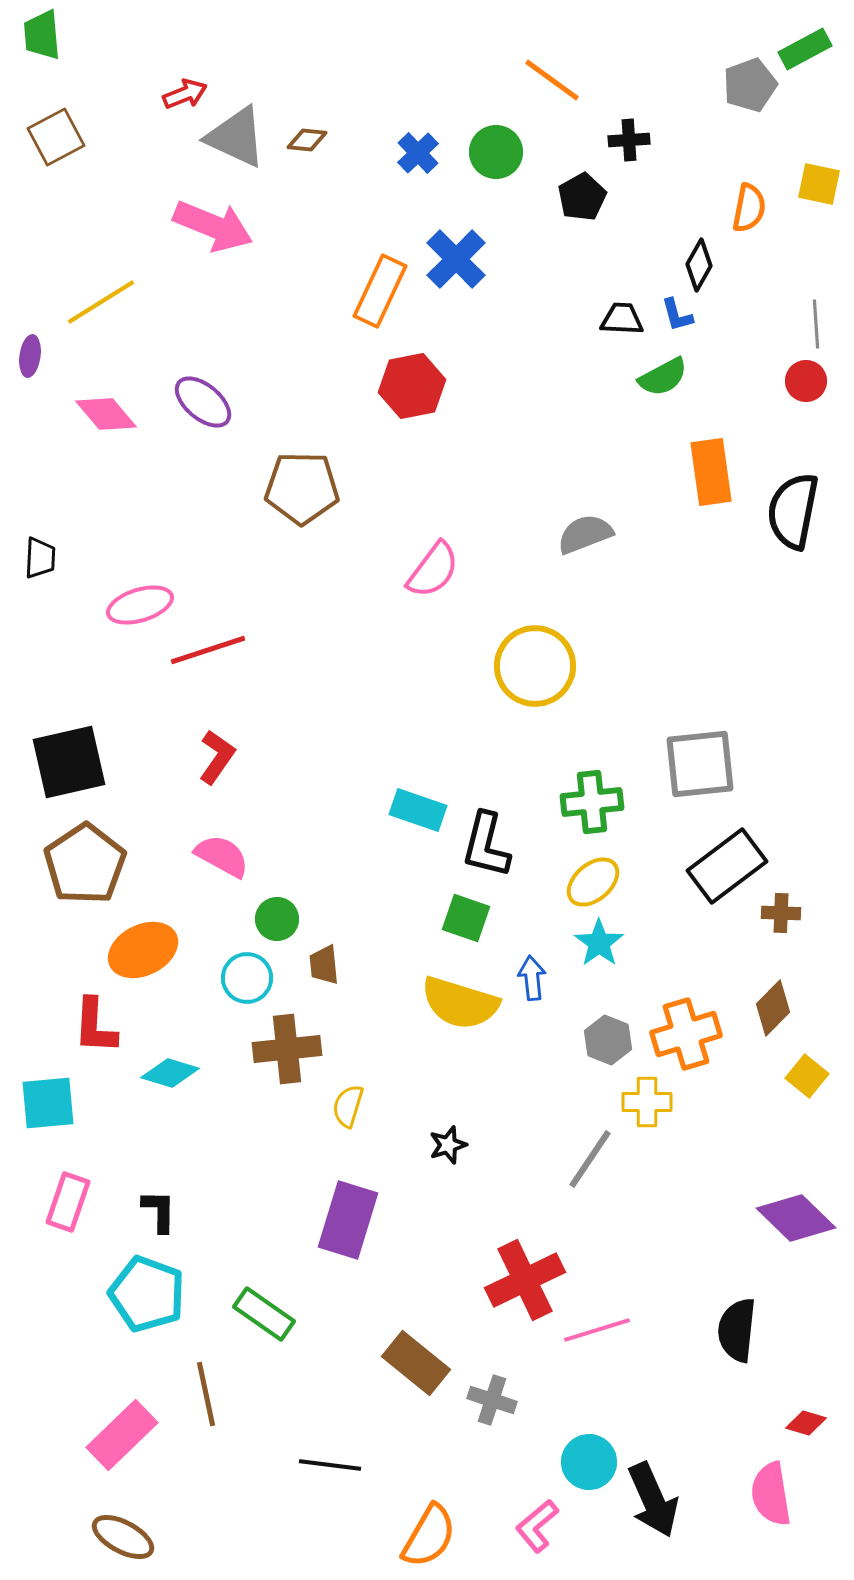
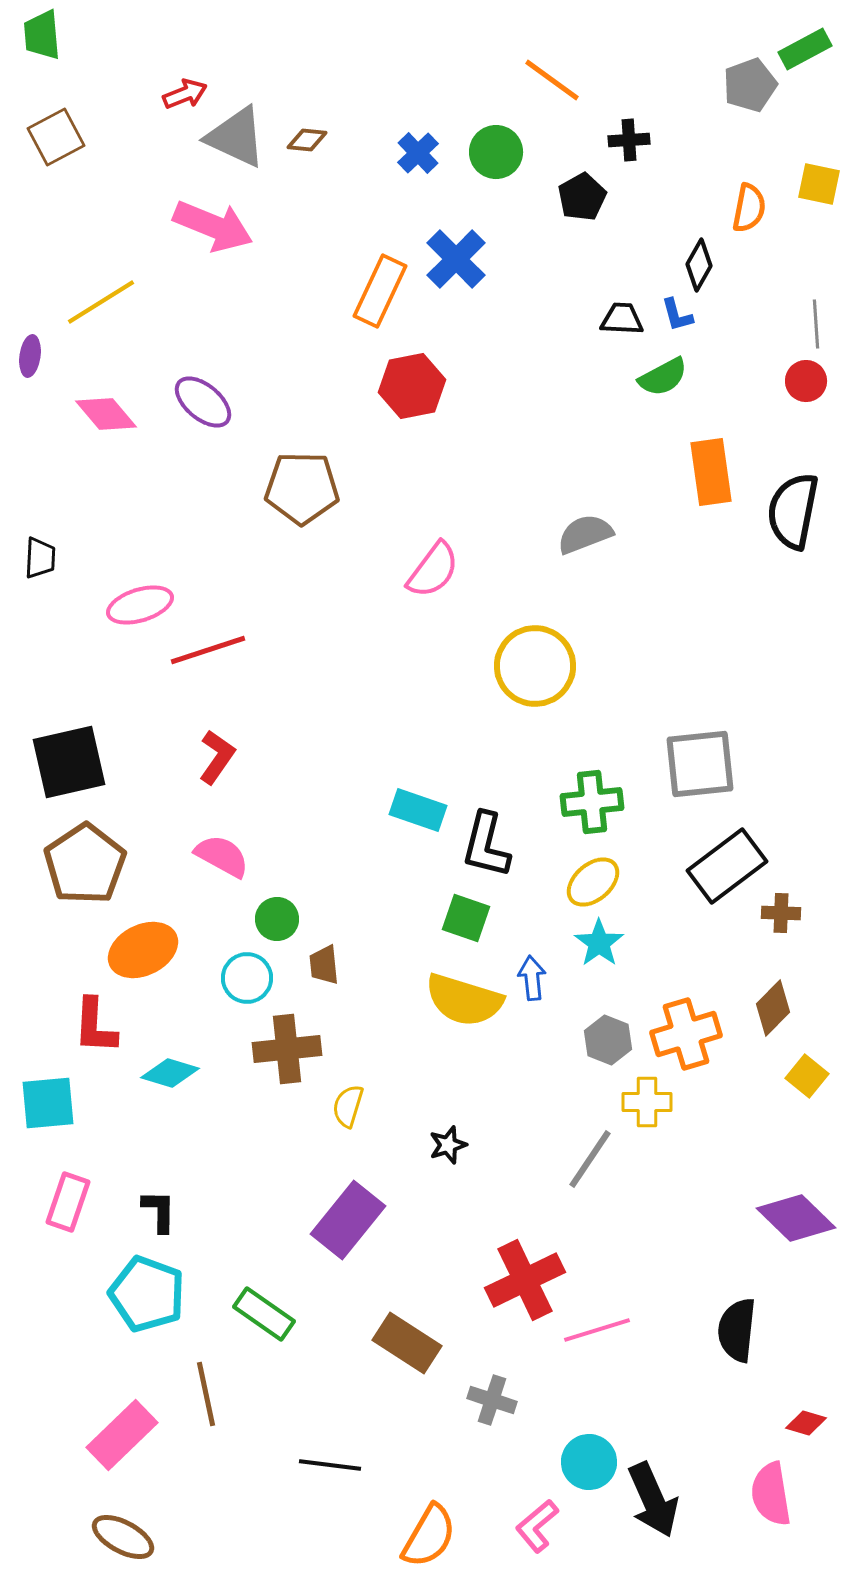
yellow semicircle at (460, 1003): moved 4 px right, 3 px up
purple rectangle at (348, 1220): rotated 22 degrees clockwise
brown rectangle at (416, 1363): moved 9 px left, 20 px up; rotated 6 degrees counterclockwise
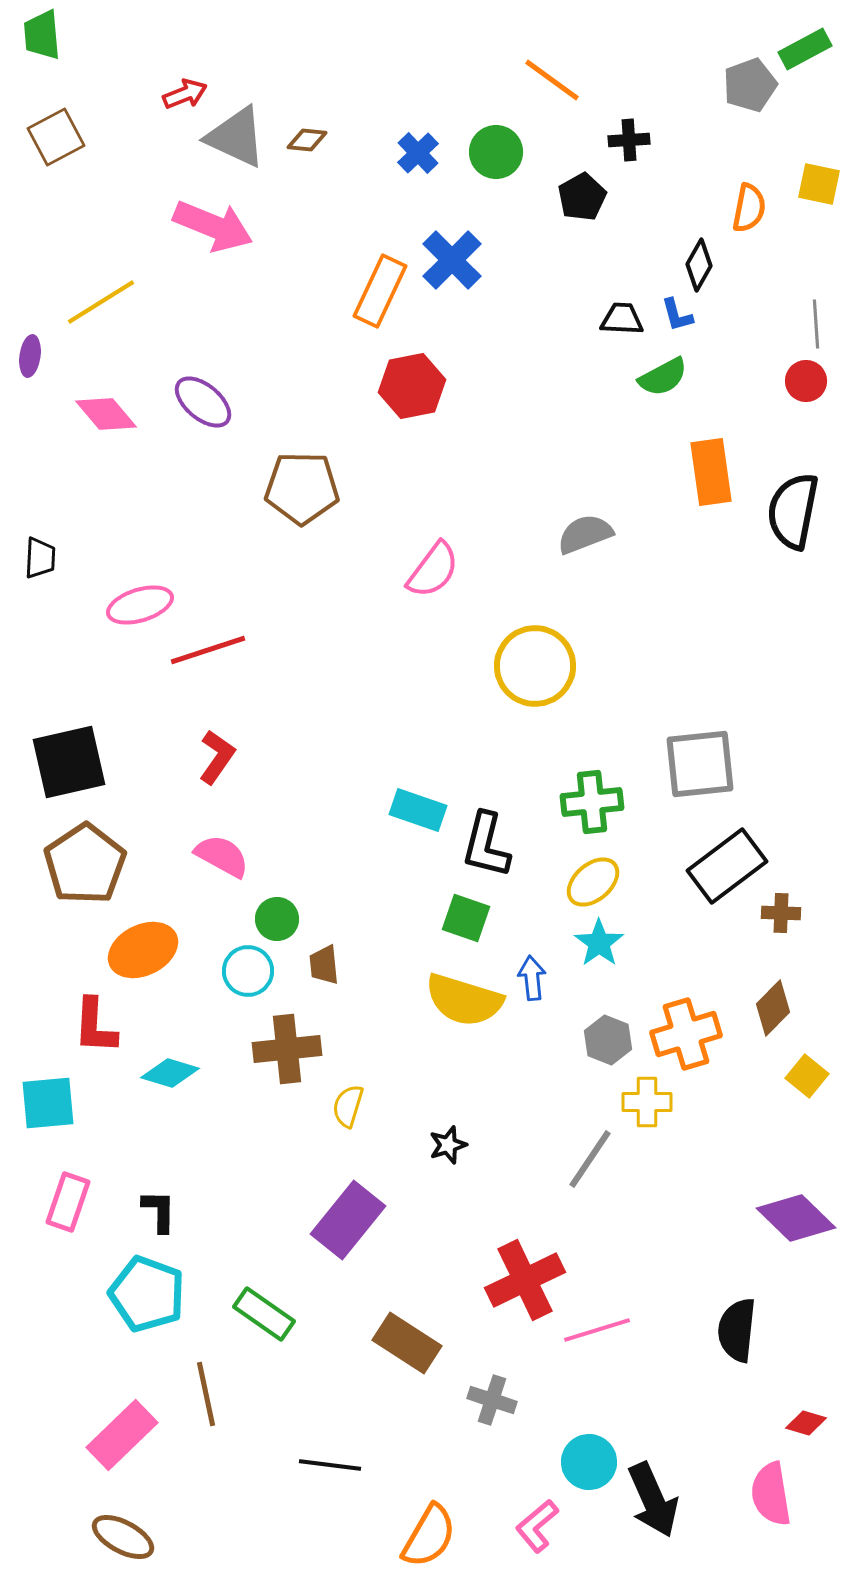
blue cross at (456, 259): moved 4 px left, 1 px down
cyan circle at (247, 978): moved 1 px right, 7 px up
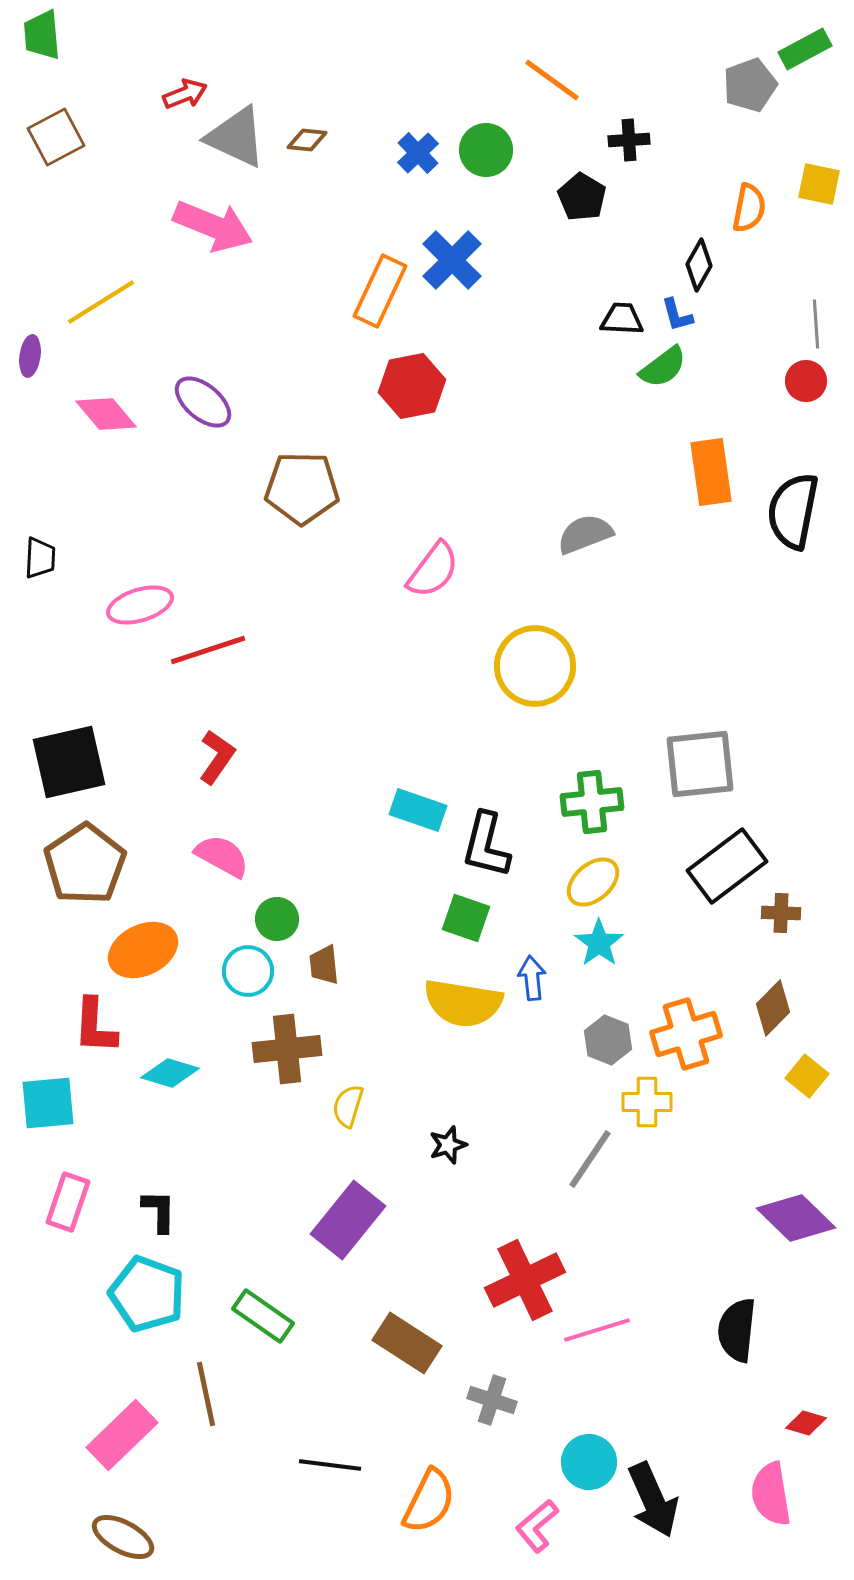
green circle at (496, 152): moved 10 px left, 2 px up
black pentagon at (582, 197): rotated 12 degrees counterclockwise
green semicircle at (663, 377): moved 10 px up; rotated 9 degrees counterclockwise
yellow semicircle at (464, 1000): moved 1 px left, 3 px down; rotated 8 degrees counterclockwise
green rectangle at (264, 1314): moved 1 px left, 2 px down
orange semicircle at (429, 1536): moved 35 px up; rotated 4 degrees counterclockwise
